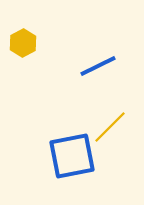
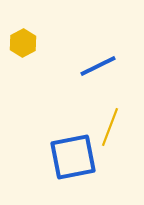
yellow line: rotated 24 degrees counterclockwise
blue square: moved 1 px right, 1 px down
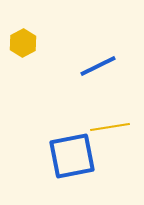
yellow line: rotated 60 degrees clockwise
blue square: moved 1 px left, 1 px up
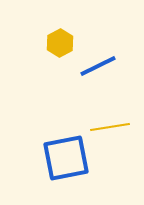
yellow hexagon: moved 37 px right
blue square: moved 6 px left, 2 px down
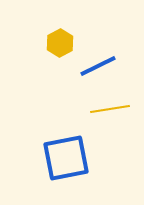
yellow line: moved 18 px up
